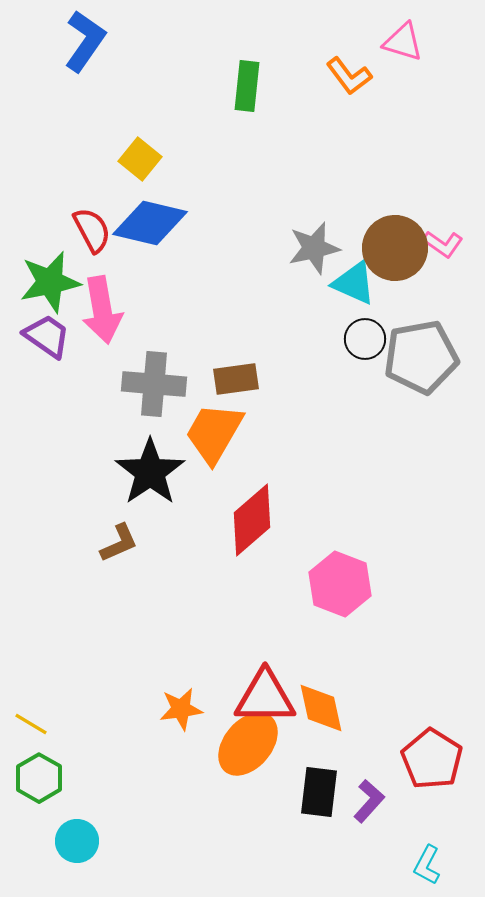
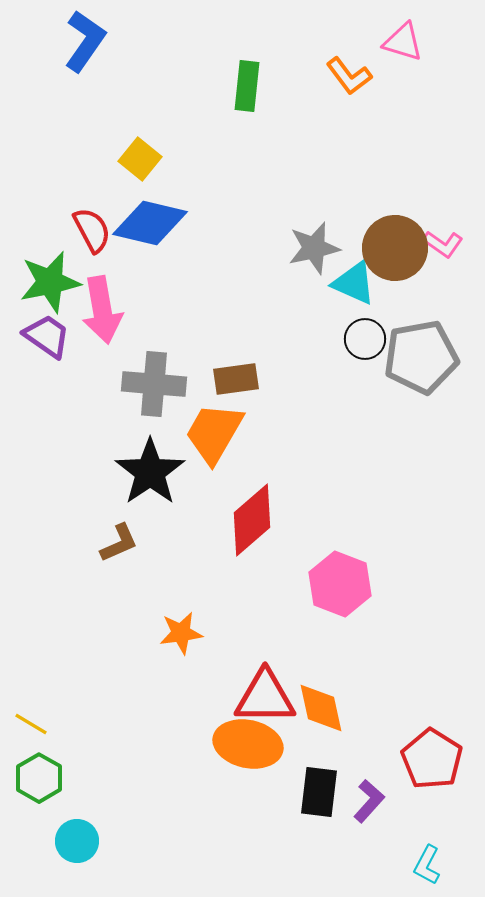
orange star: moved 76 px up
orange ellipse: rotated 62 degrees clockwise
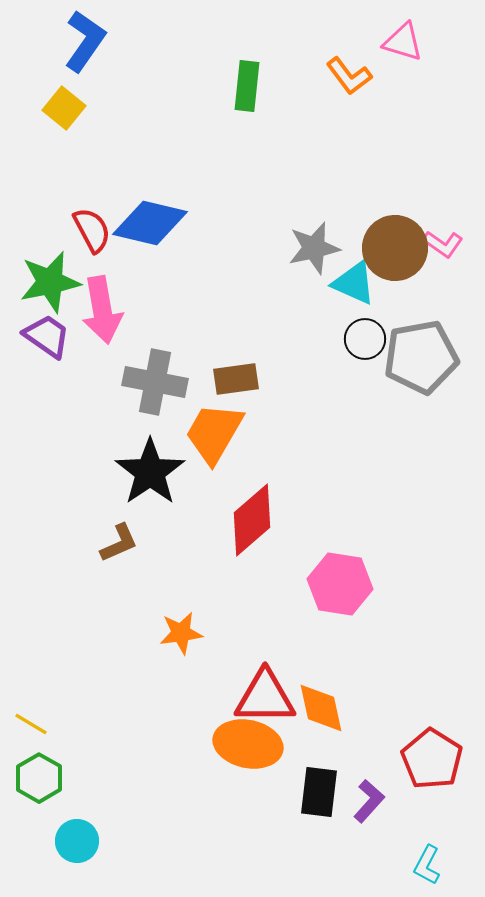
yellow square: moved 76 px left, 51 px up
gray cross: moved 1 px right, 2 px up; rotated 6 degrees clockwise
pink hexagon: rotated 12 degrees counterclockwise
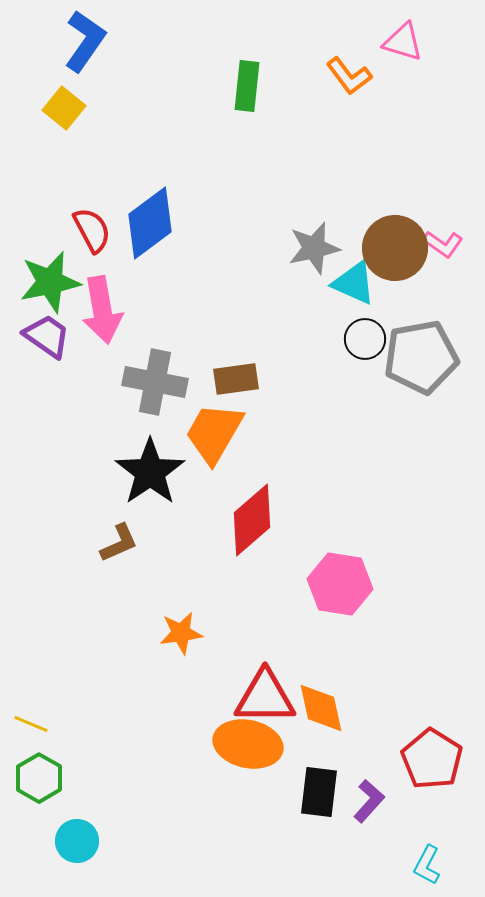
blue diamond: rotated 50 degrees counterclockwise
yellow line: rotated 8 degrees counterclockwise
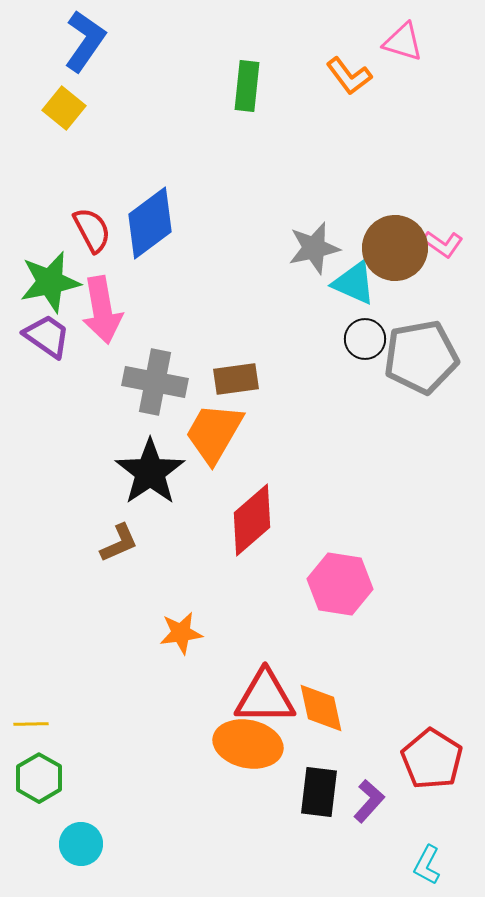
yellow line: rotated 24 degrees counterclockwise
cyan circle: moved 4 px right, 3 px down
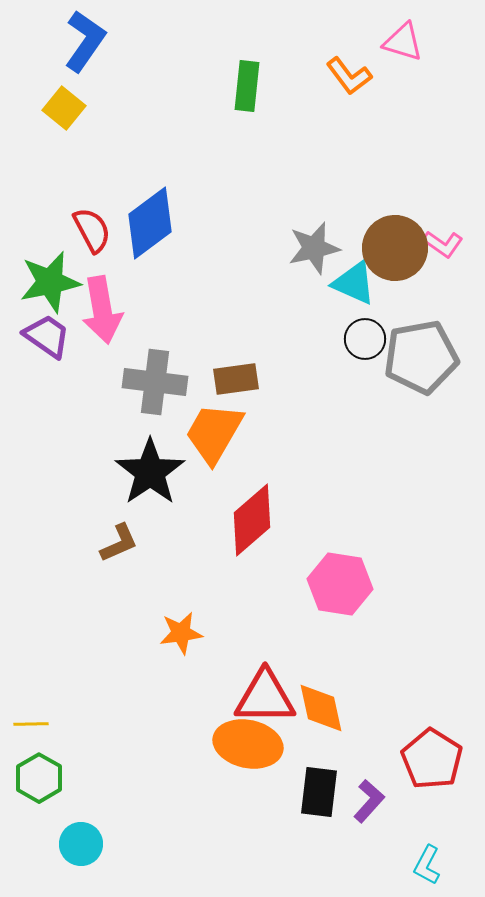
gray cross: rotated 4 degrees counterclockwise
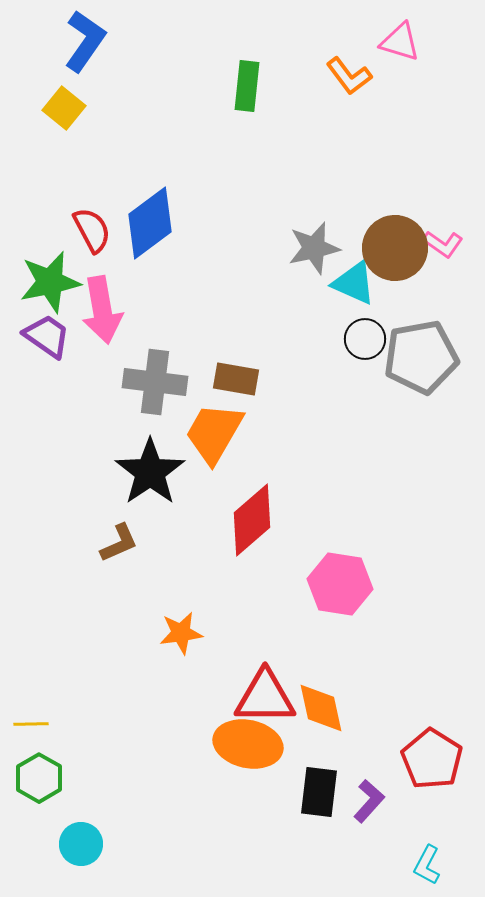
pink triangle: moved 3 px left
brown rectangle: rotated 18 degrees clockwise
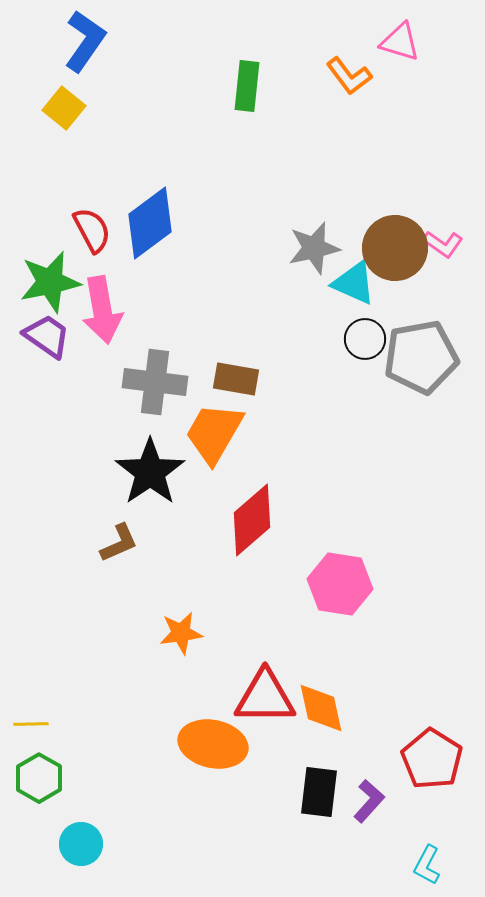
orange ellipse: moved 35 px left
